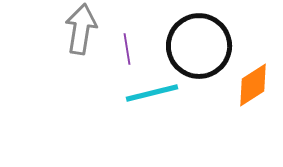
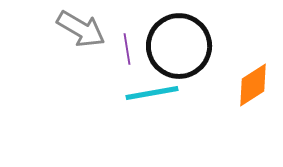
gray arrow: rotated 111 degrees clockwise
black circle: moved 20 px left
cyan line: rotated 4 degrees clockwise
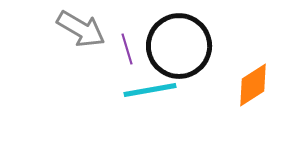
purple line: rotated 8 degrees counterclockwise
cyan line: moved 2 px left, 3 px up
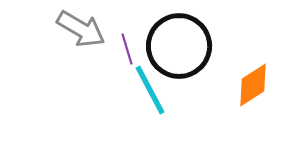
cyan line: rotated 72 degrees clockwise
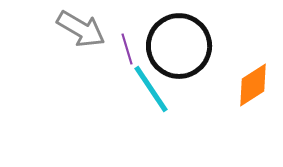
cyan line: moved 1 px right, 1 px up; rotated 6 degrees counterclockwise
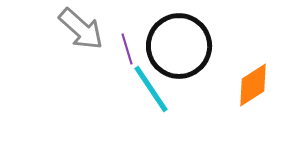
gray arrow: rotated 12 degrees clockwise
